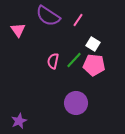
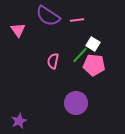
pink line: moved 1 px left; rotated 48 degrees clockwise
green line: moved 6 px right, 5 px up
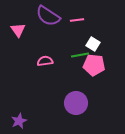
green line: rotated 36 degrees clockwise
pink semicircle: moved 8 px left; rotated 70 degrees clockwise
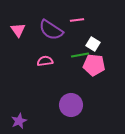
purple semicircle: moved 3 px right, 14 px down
purple circle: moved 5 px left, 2 px down
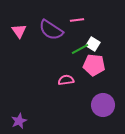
pink triangle: moved 1 px right, 1 px down
green line: moved 6 px up; rotated 18 degrees counterclockwise
pink semicircle: moved 21 px right, 19 px down
purple circle: moved 32 px right
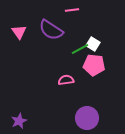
pink line: moved 5 px left, 10 px up
pink triangle: moved 1 px down
purple circle: moved 16 px left, 13 px down
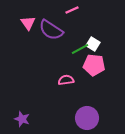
pink line: rotated 16 degrees counterclockwise
pink triangle: moved 9 px right, 9 px up
purple star: moved 3 px right, 2 px up; rotated 28 degrees counterclockwise
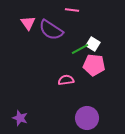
pink line: rotated 32 degrees clockwise
purple star: moved 2 px left, 1 px up
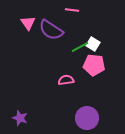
green line: moved 2 px up
